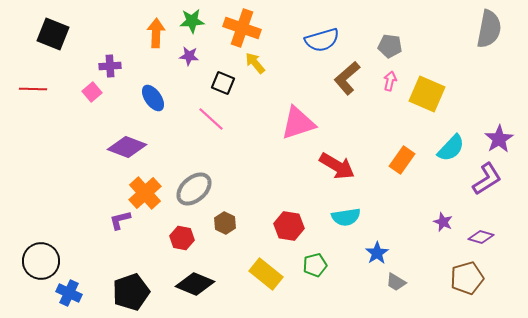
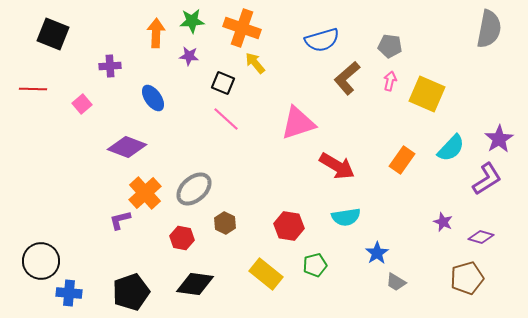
pink square at (92, 92): moved 10 px left, 12 px down
pink line at (211, 119): moved 15 px right
black diamond at (195, 284): rotated 15 degrees counterclockwise
blue cross at (69, 293): rotated 20 degrees counterclockwise
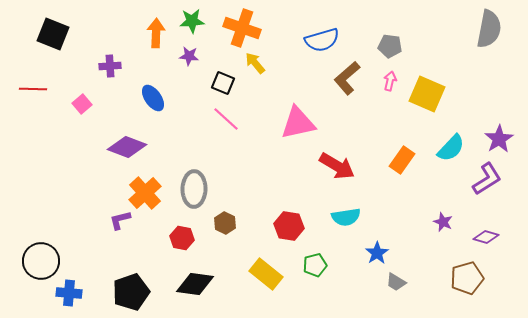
pink triangle at (298, 123): rotated 6 degrees clockwise
gray ellipse at (194, 189): rotated 48 degrees counterclockwise
purple diamond at (481, 237): moved 5 px right
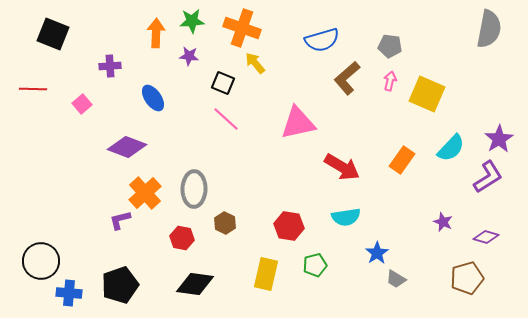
red arrow at (337, 166): moved 5 px right, 1 px down
purple L-shape at (487, 179): moved 1 px right, 2 px up
yellow rectangle at (266, 274): rotated 64 degrees clockwise
gray trapezoid at (396, 282): moved 3 px up
black pentagon at (131, 292): moved 11 px left, 7 px up
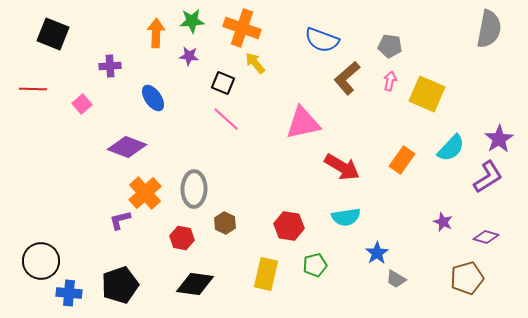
blue semicircle at (322, 40): rotated 36 degrees clockwise
pink triangle at (298, 123): moved 5 px right
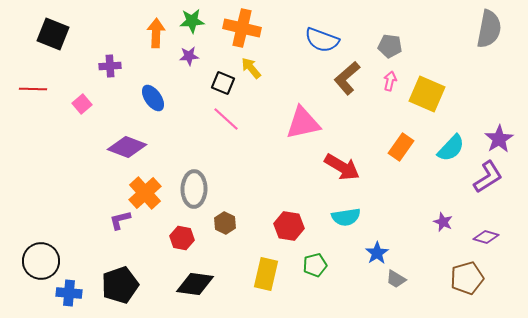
orange cross at (242, 28): rotated 6 degrees counterclockwise
purple star at (189, 56): rotated 12 degrees counterclockwise
yellow arrow at (255, 63): moved 4 px left, 5 px down
orange rectangle at (402, 160): moved 1 px left, 13 px up
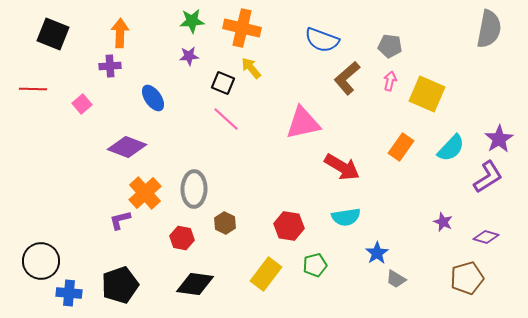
orange arrow at (156, 33): moved 36 px left
yellow rectangle at (266, 274): rotated 24 degrees clockwise
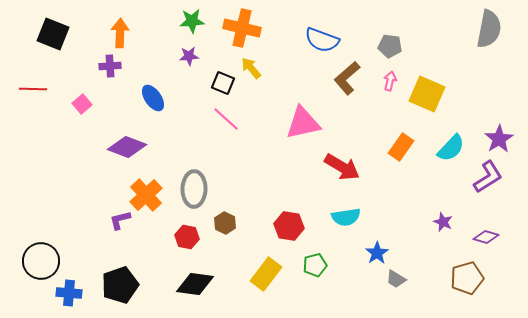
orange cross at (145, 193): moved 1 px right, 2 px down
red hexagon at (182, 238): moved 5 px right, 1 px up
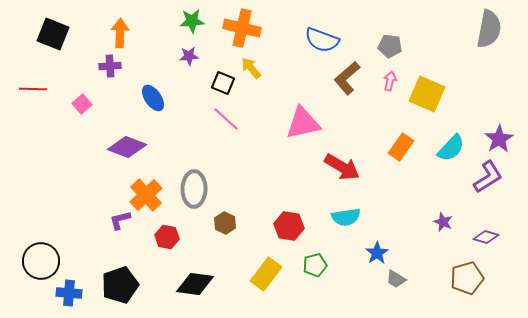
red hexagon at (187, 237): moved 20 px left
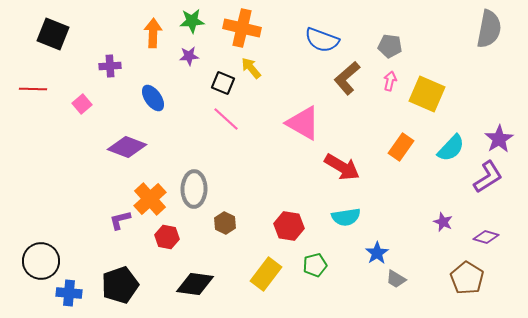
orange arrow at (120, 33): moved 33 px right
pink triangle at (303, 123): rotated 42 degrees clockwise
orange cross at (146, 195): moved 4 px right, 4 px down
brown pentagon at (467, 278): rotated 24 degrees counterclockwise
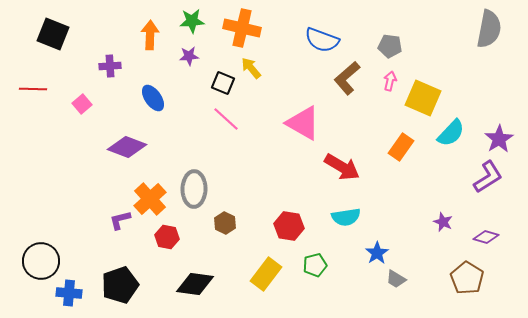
orange arrow at (153, 33): moved 3 px left, 2 px down
yellow square at (427, 94): moved 4 px left, 4 px down
cyan semicircle at (451, 148): moved 15 px up
